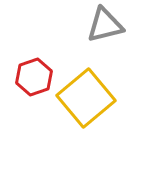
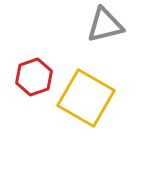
yellow square: rotated 20 degrees counterclockwise
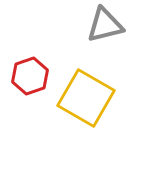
red hexagon: moved 4 px left, 1 px up
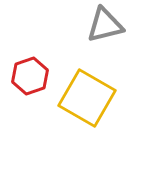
yellow square: moved 1 px right
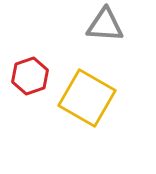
gray triangle: rotated 18 degrees clockwise
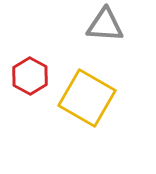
red hexagon: rotated 12 degrees counterclockwise
